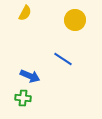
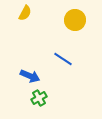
green cross: moved 16 px right; rotated 35 degrees counterclockwise
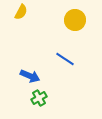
yellow semicircle: moved 4 px left, 1 px up
blue line: moved 2 px right
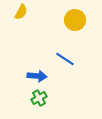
blue arrow: moved 7 px right; rotated 18 degrees counterclockwise
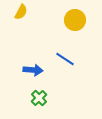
blue arrow: moved 4 px left, 6 px up
green cross: rotated 14 degrees counterclockwise
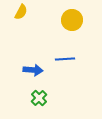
yellow circle: moved 3 px left
blue line: rotated 36 degrees counterclockwise
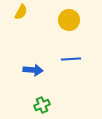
yellow circle: moved 3 px left
blue line: moved 6 px right
green cross: moved 3 px right, 7 px down; rotated 21 degrees clockwise
